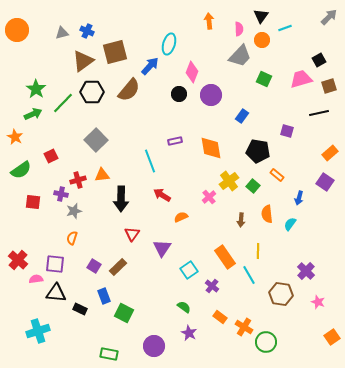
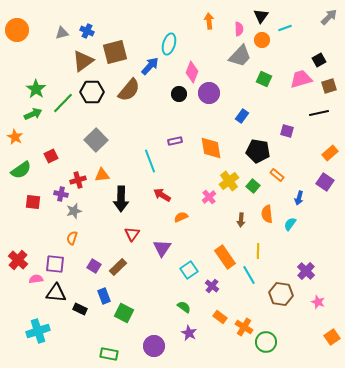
purple circle at (211, 95): moved 2 px left, 2 px up
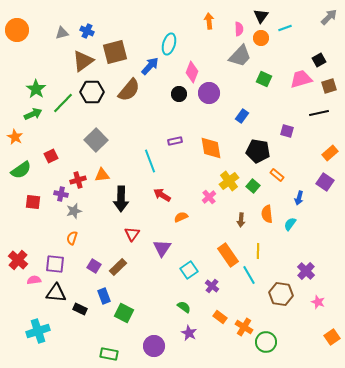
orange circle at (262, 40): moved 1 px left, 2 px up
orange rectangle at (225, 257): moved 3 px right, 2 px up
pink semicircle at (36, 279): moved 2 px left, 1 px down
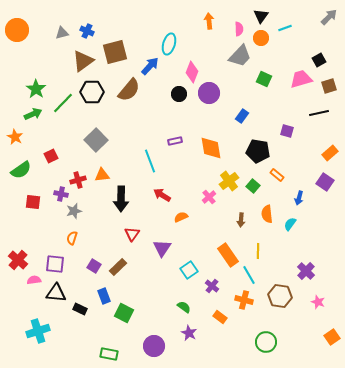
brown hexagon at (281, 294): moved 1 px left, 2 px down
orange cross at (244, 327): moved 27 px up; rotated 18 degrees counterclockwise
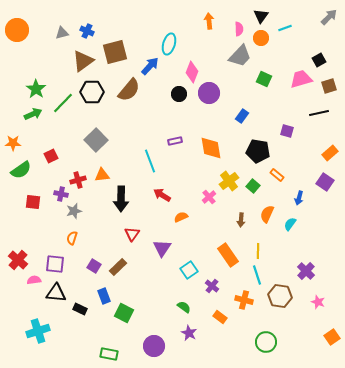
orange star at (15, 137): moved 2 px left, 6 px down; rotated 28 degrees counterclockwise
orange semicircle at (267, 214): rotated 30 degrees clockwise
cyan line at (249, 275): moved 8 px right; rotated 12 degrees clockwise
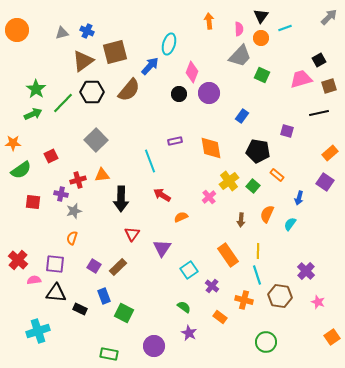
green square at (264, 79): moved 2 px left, 4 px up
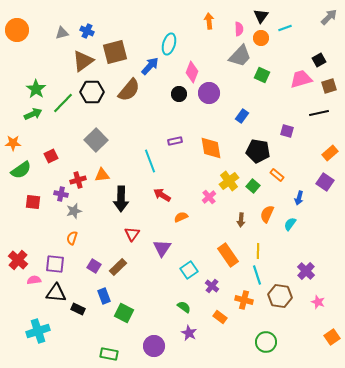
black rectangle at (80, 309): moved 2 px left
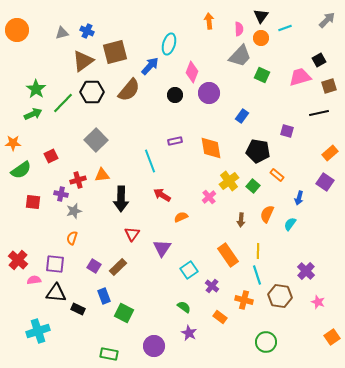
gray arrow at (329, 17): moved 2 px left, 3 px down
pink trapezoid at (301, 79): moved 1 px left, 2 px up
black circle at (179, 94): moved 4 px left, 1 px down
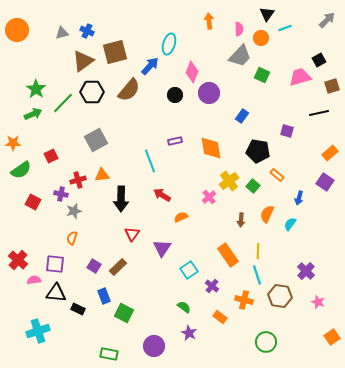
black triangle at (261, 16): moved 6 px right, 2 px up
brown square at (329, 86): moved 3 px right
gray square at (96, 140): rotated 15 degrees clockwise
red square at (33, 202): rotated 21 degrees clockwise
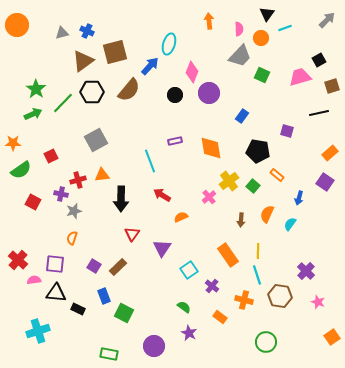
orange circle at (17, 30): moved 5 px up
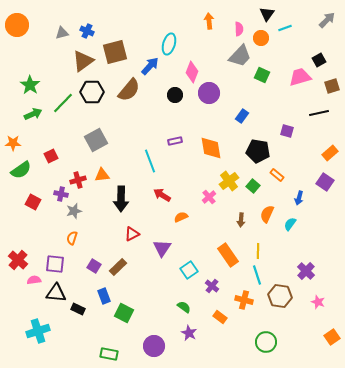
green star at (36, 89): moved 6 px left, 4 px up
red triangle at (132, 234): rotated 28 degrees clockwise
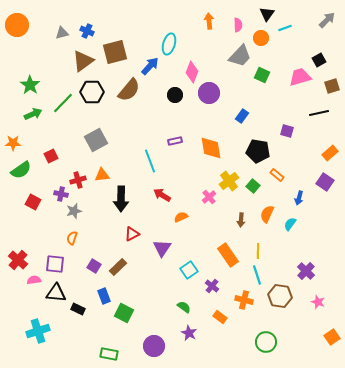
pink semicircle at (239, 29): moved 1 px left, 4 px up
